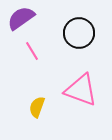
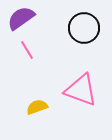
black circle: moved 5 px right, 5 px up
pink line: moved 5 px left, 1 px up
yellow semicircle: rotated 50 degrees clockwise
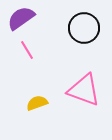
pink triangle: moved 3 px right
yellow semicircle: moved 4 px up
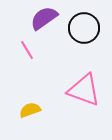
purple semicircle: moved 23 px right
yellow semicircle: moved 7 px left, 7 px down
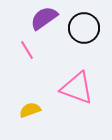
pink triangle: moved 7 px left, 2 px up
